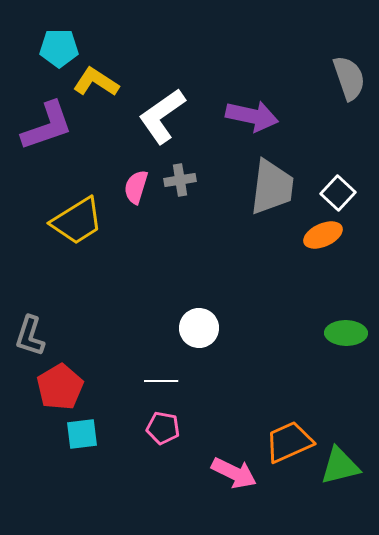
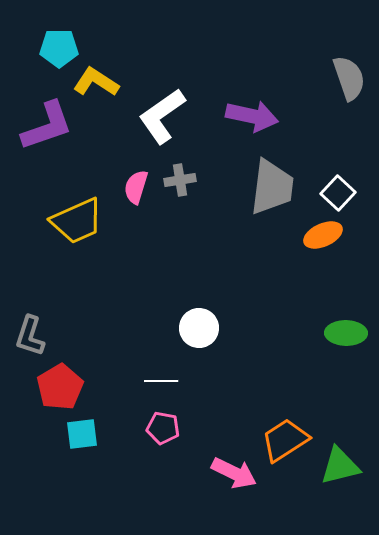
yellow trapezoid: rotated 8 degrees clockwise
orange trapezoid: moved 4 px left, 2 px up; rotated 9 degrees counterclockwise
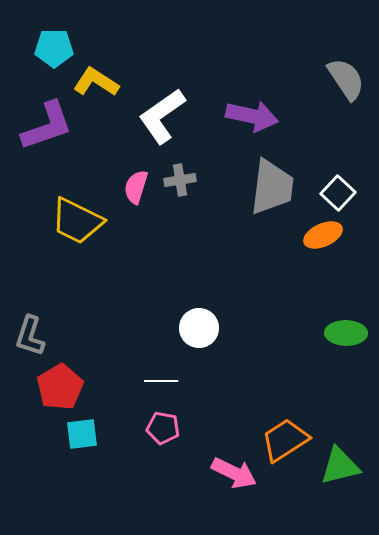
cyan pentagon: moved 5 px left
gray semicircle: moved 3 px left, 1 px down; rotated 15 degrees counterclockwise
yellow trapezoid: rotated 50 degrees clockwise
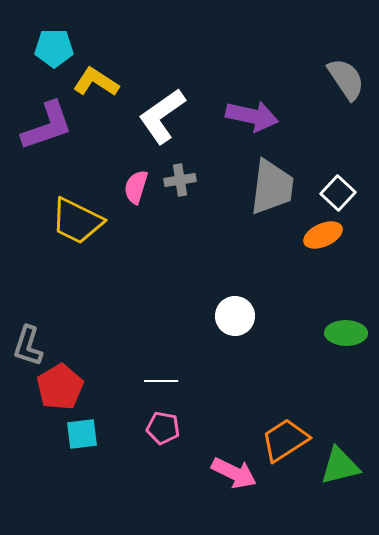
white circle: moved 36 px right, 12 px up
gray L-shape: moved 2 px left, 10 px down
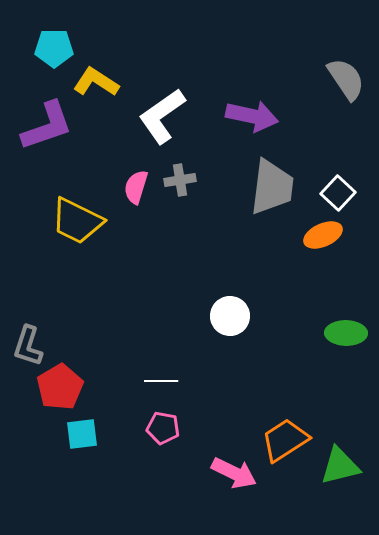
white circle: moved 5 px left
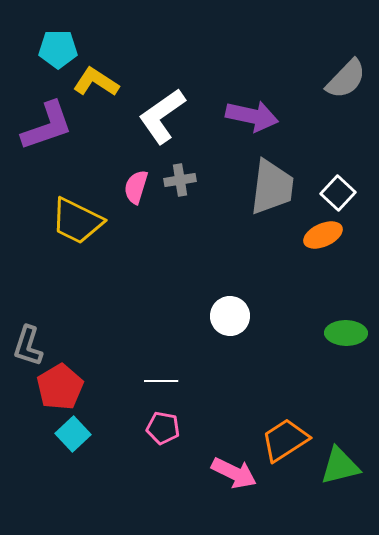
cyan pentagon: moved 4 px right, 1 px down
gray semicircle: rotated 78 degrees clockwise
cyan square: moved 9 px left; rotated 36 degrees counterclockwise
